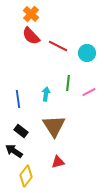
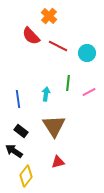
orange cross: moved 18 px right, 2 px down
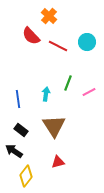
cyan circle: moved 11 px up
green line: rotated 14 degrees clockwise
black rectangle: moved 1 px up
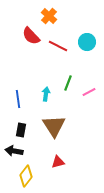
black rectangle: rotated 64 degrees clockwise
black arrow: rotated 24 degrees counterclockwise
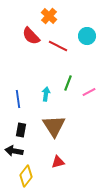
cyan circle: moved 6 px up
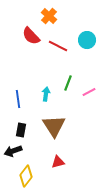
cyan circle: moved 4 px down
black arrow: moved 1 px left; rotated 30 degrees counterclockwise
